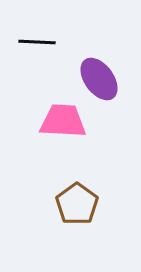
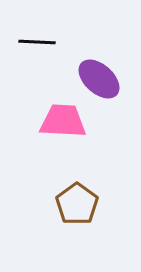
purple ellipse: rotated 12 degrees counterclockwise
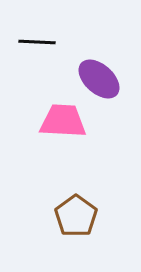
brown pentagon: moved 1 px left, 12 px down
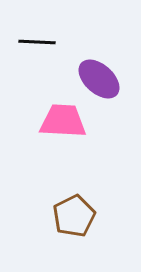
brown pentagon: moved 2 px left; rotated 9 degrees clockwise
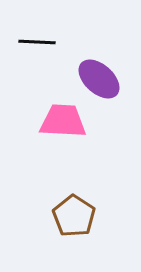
brown pentagon: rotated 12 degrees counterclockwise
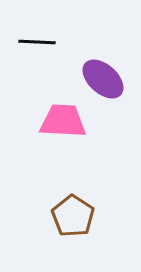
purple ellipse: moved 4 px right
brown pentagon: moved 1 px left
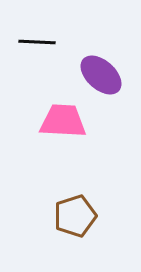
purple ellipse: moved 2 px left, 4 px up
brown pentagon: moved 2 px right; rotated 21 degrees clockwise
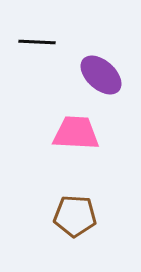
pink trapezoid: moved 13 px right, 12 px down
brown pentagon: rotated 21 degrees clockwise
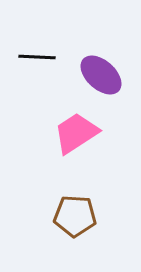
black line: moved 15 px down
pink trapezoid: rotated 36 degrees counterclockwise
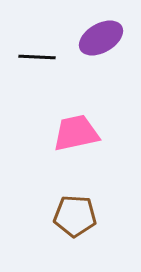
purple ellipse: moved 37 px up; rotated 72 degrees counterclockwise
pink trapezoid: rotated 21 degrees clockwise
